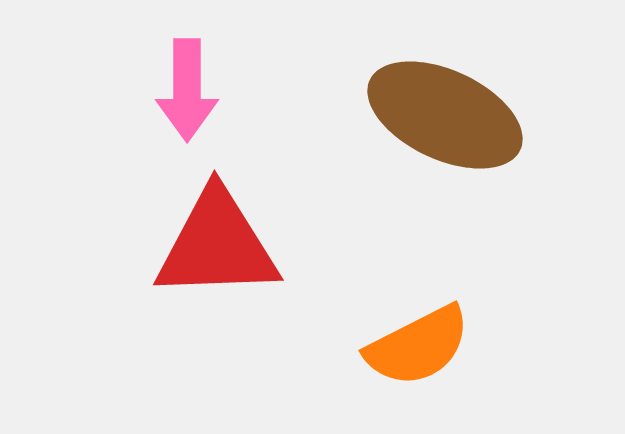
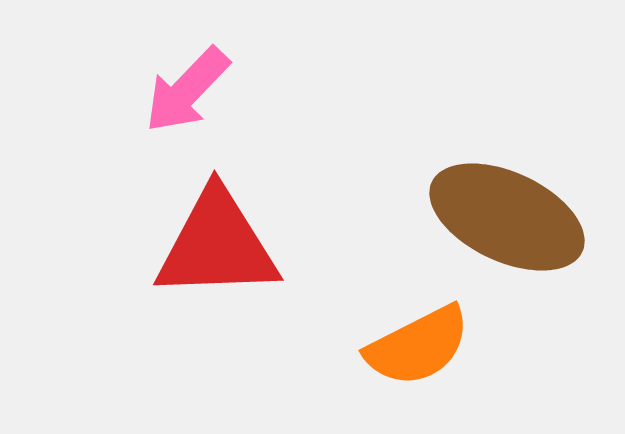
pink arrow: rotated 44 degrees clockwise
brown ellipse: moved 62 px right, 102 px down
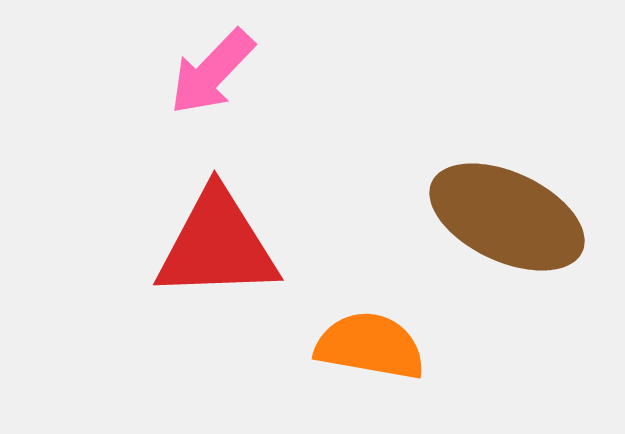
pink arrow: moved 25 px right, 18 px up
orange semicircle: moved 48 px left; rotated 143 degrees counterclockwise
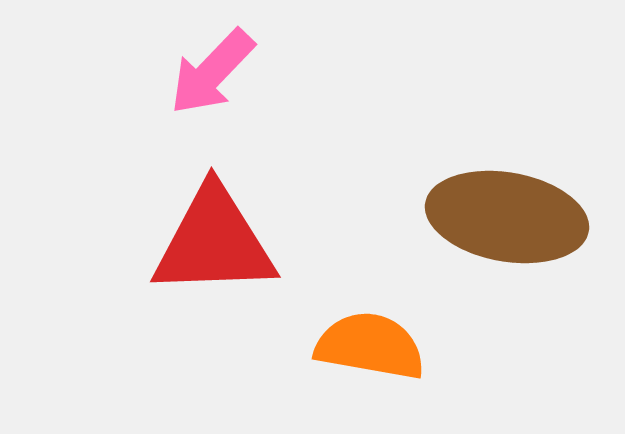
brown ellipse: rotated 15 degrees counterclockwise
red triangle: moved 3 px left, 3 px up
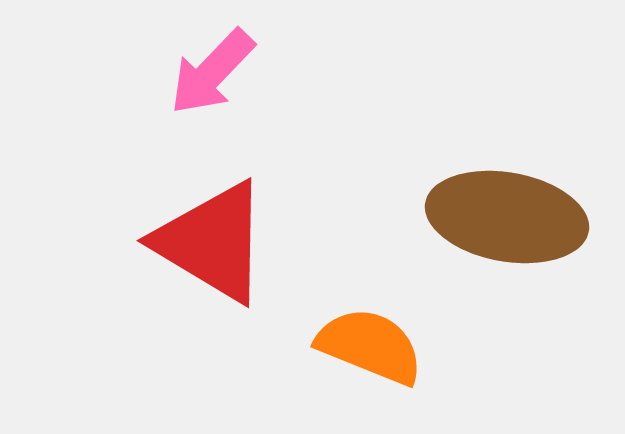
red triangle: moved 2 px left; rotated 33 degrees clockwise
orange semicircle: rotated 12 degrees clockwise
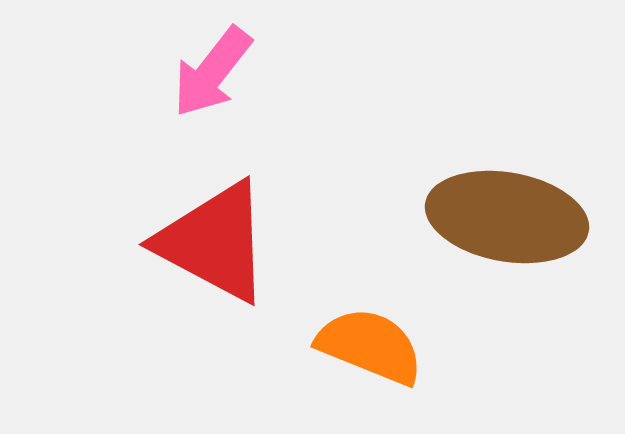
pink arrow: rotated 6 degrees counterclockwise
red triangle: moved 2 px right; rotated 3 degrees counterclockwise
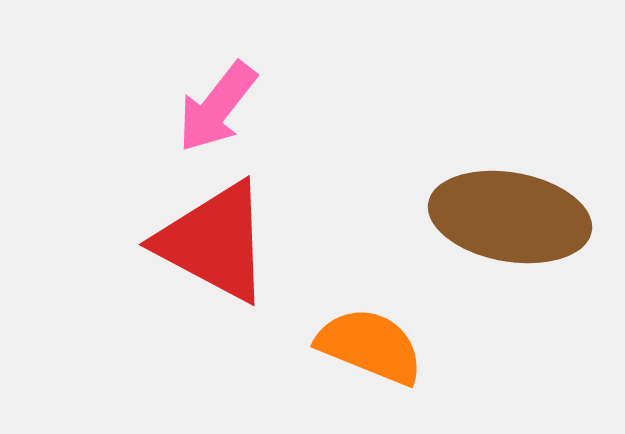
pink arrow: moved 5 px right, 35 px down
brown ellipse: moved 3 px right
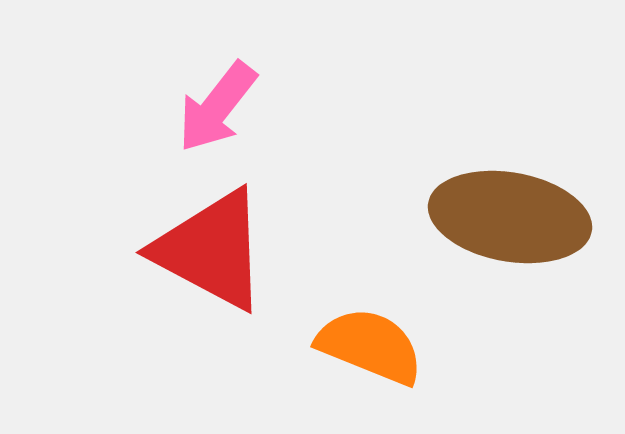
red triangle: moved 3 px left, 8 px down
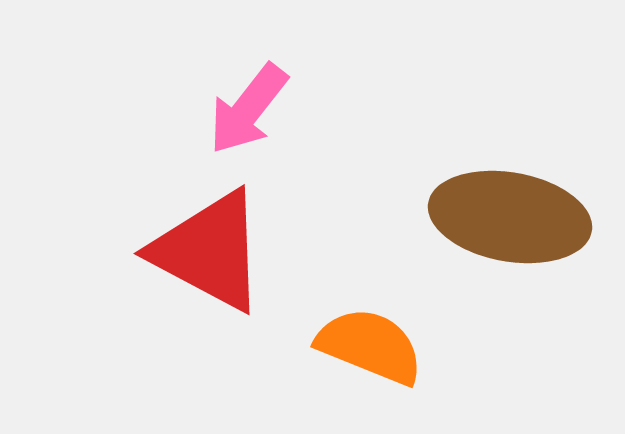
pink arrow: moved 31 px right, 2 px down
red triangle: moved 2 px left, 1 px down
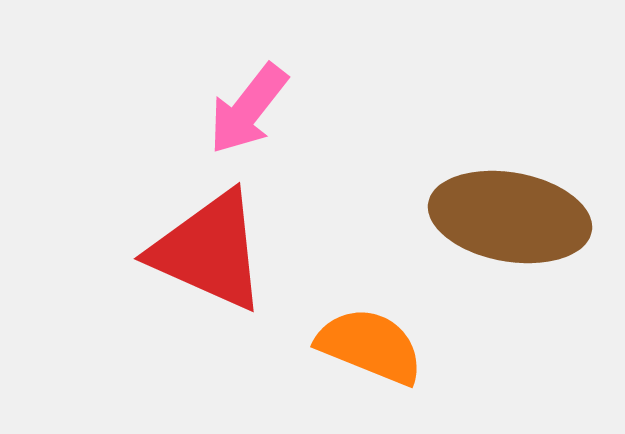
red triangle: rotated 4 degrees counterclockwise
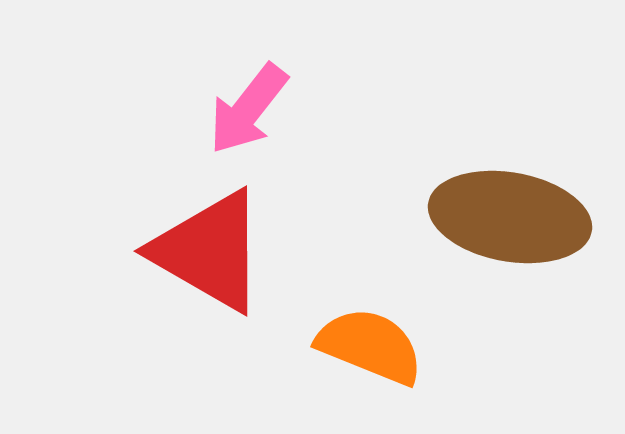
red triangle: rotated 6 degrees clockwise
